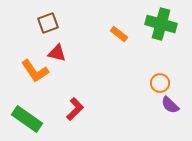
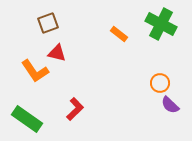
green cross: rotated 12 degrees clockwise
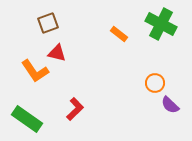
orange circle: moved 5 px left
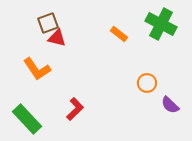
red triangle: moved 15 px up
orange L-shape: moved 2 px right, 2 px up
orange circle: moved 8 px left
green rectangle: rotated 12 degrees clockwise
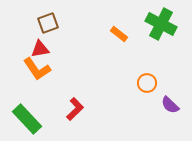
red triangle: moved 17 px left, 11 px down; rotated 24 degrees counterclockwise
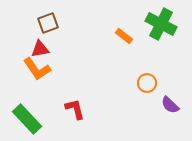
orange rectangle: moved 5 px right, 2 px down
red L-shape: rotated 60 degrees counterclockwise
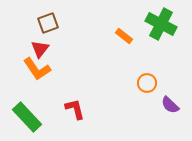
red triangle: rotated 42 degrees counterclockwise
green rectangle: moved 2 px up
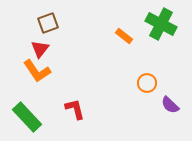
orange L-shape: moved 2 px down
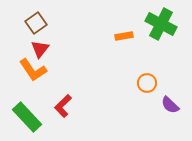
brown square: moved 12 px left; rotated 15 degrees counterclockwise
orange rectangle: rotated 48 degrees counterclockwise
orange L-shape: moved 4 px left, 1 px up
red L-shape: moved 12 px left, 3 px up; rotated 120 degrees counterclockwise
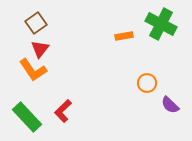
red L-shape: moved 5 px down
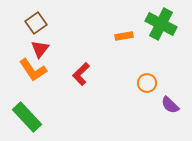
red L-shape: moved 18 px right, 37 px up
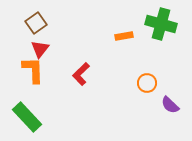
green cross: rotated 12 degrees counterclockwise
orange L-shape: rotated 148 degrees counterclockwise
